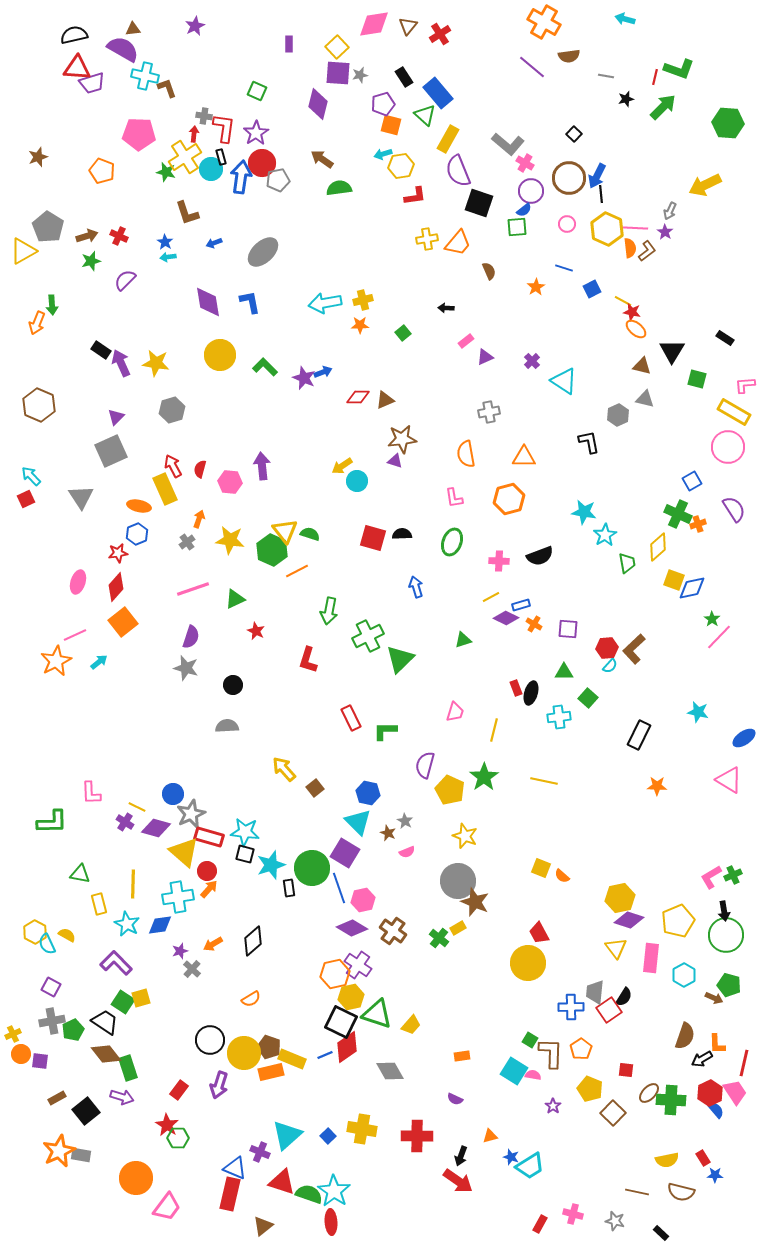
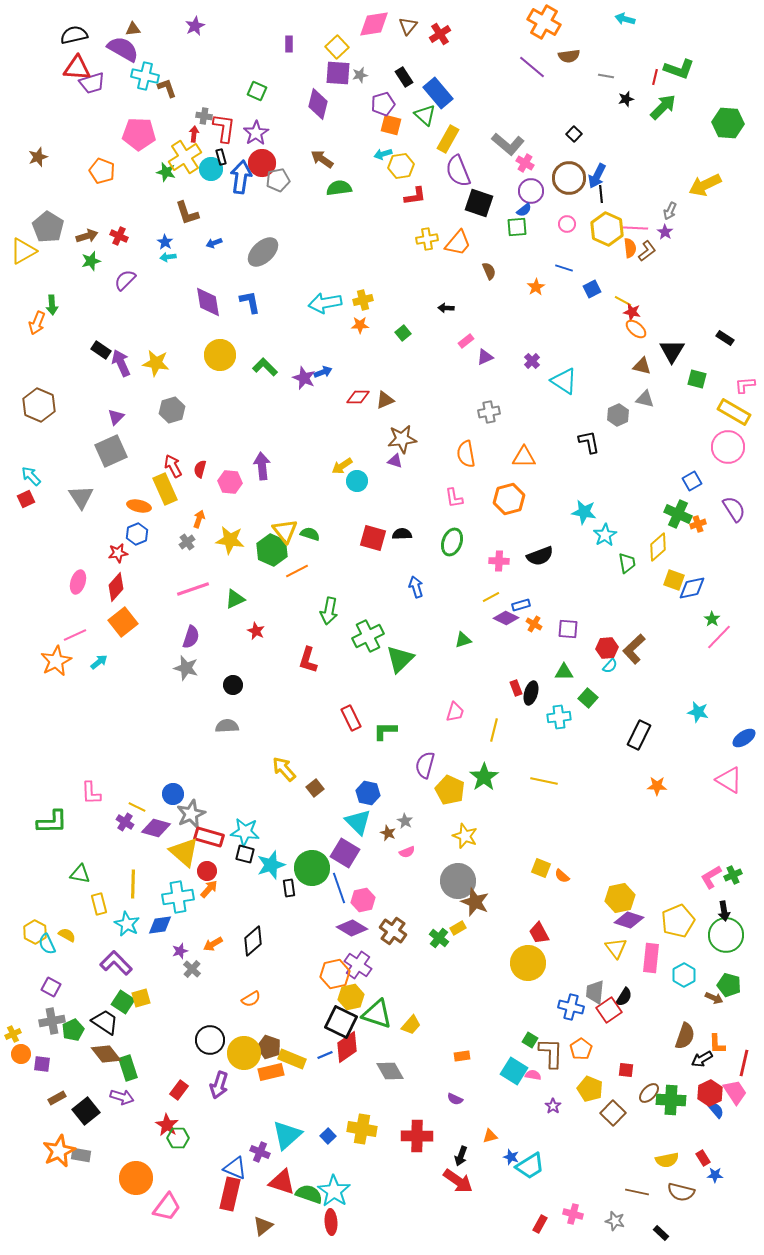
blue cross at (571, 1007): rotated 15 degrees clockwise
purple square at (40, 1061): moved 2 px right, 3 px down
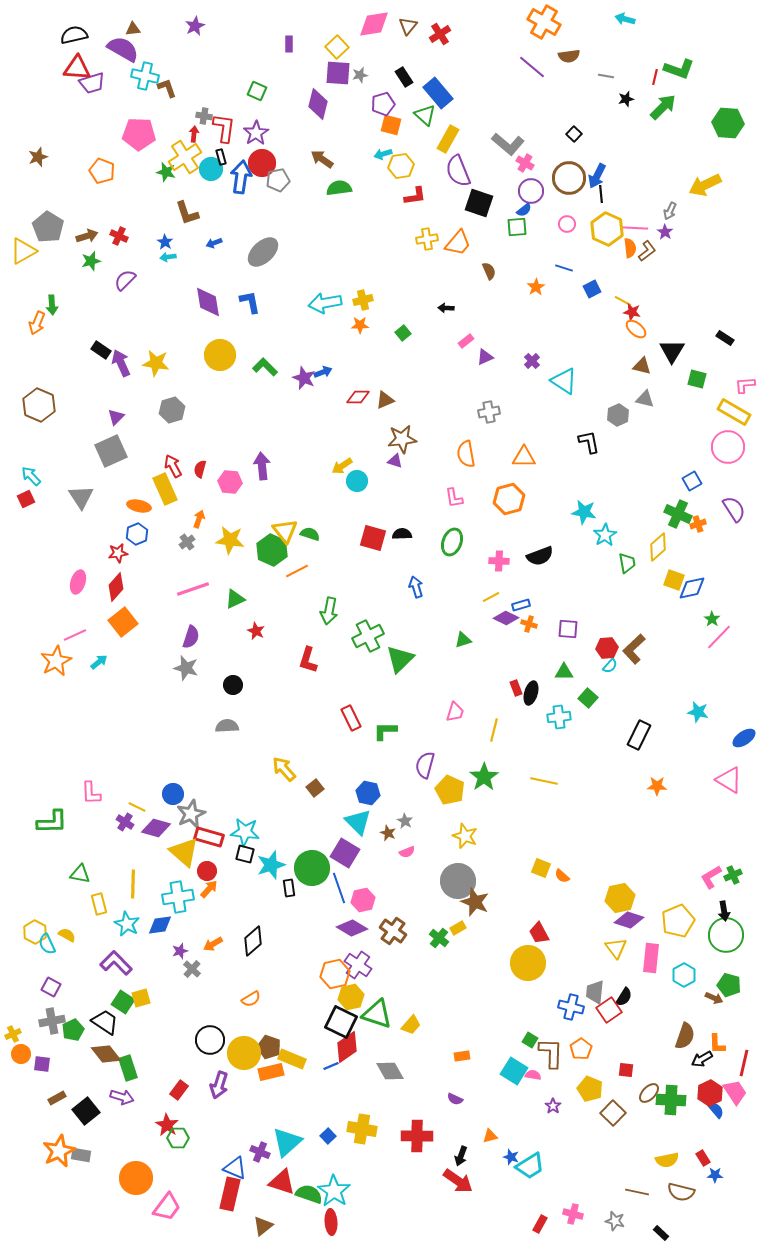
orange cross at (534, 624): moved 5 px left; rotated 14 degrees counterclockwise
blue line at (325, 1055): moved 6 px right, 11 px down
cyan triangle at (287, 1135): moved 7 px down
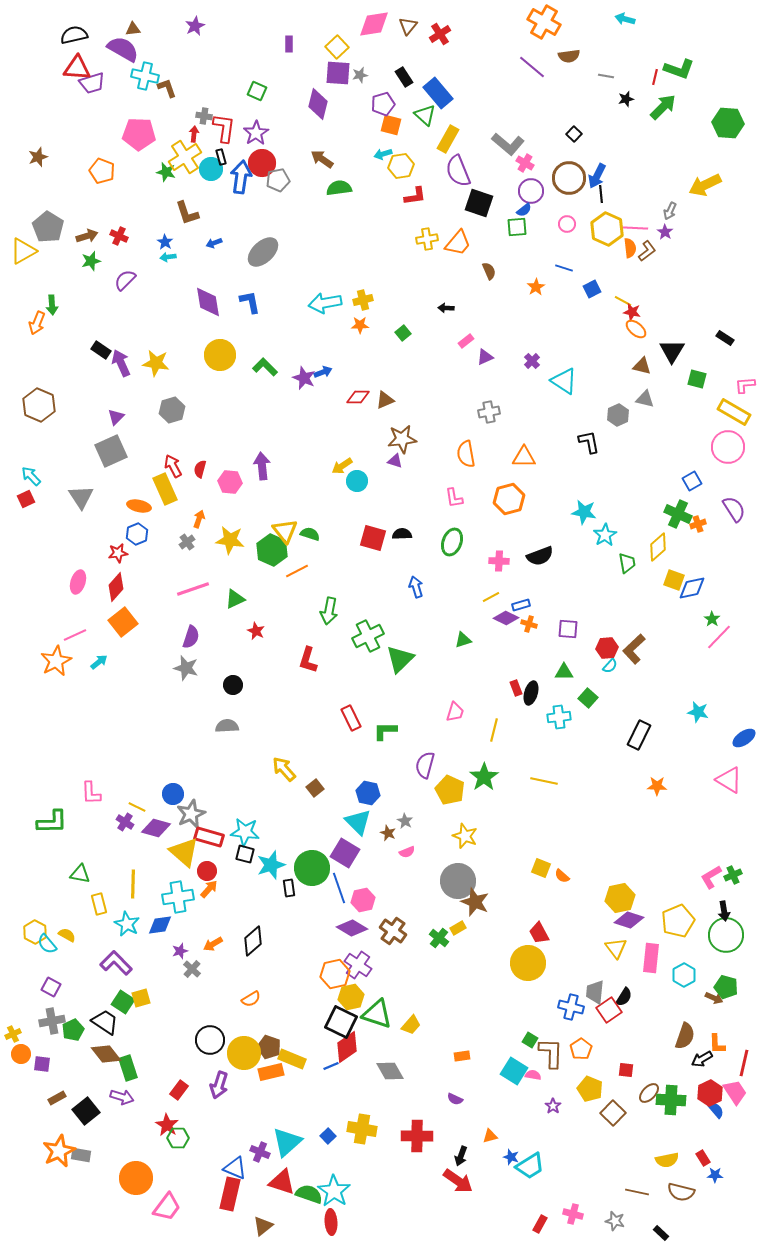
cyan semicircle at (47, 944): rotated 15 degrees counterclockwise
green pentagon at (729, 985): moved 3 px left, 2 px down
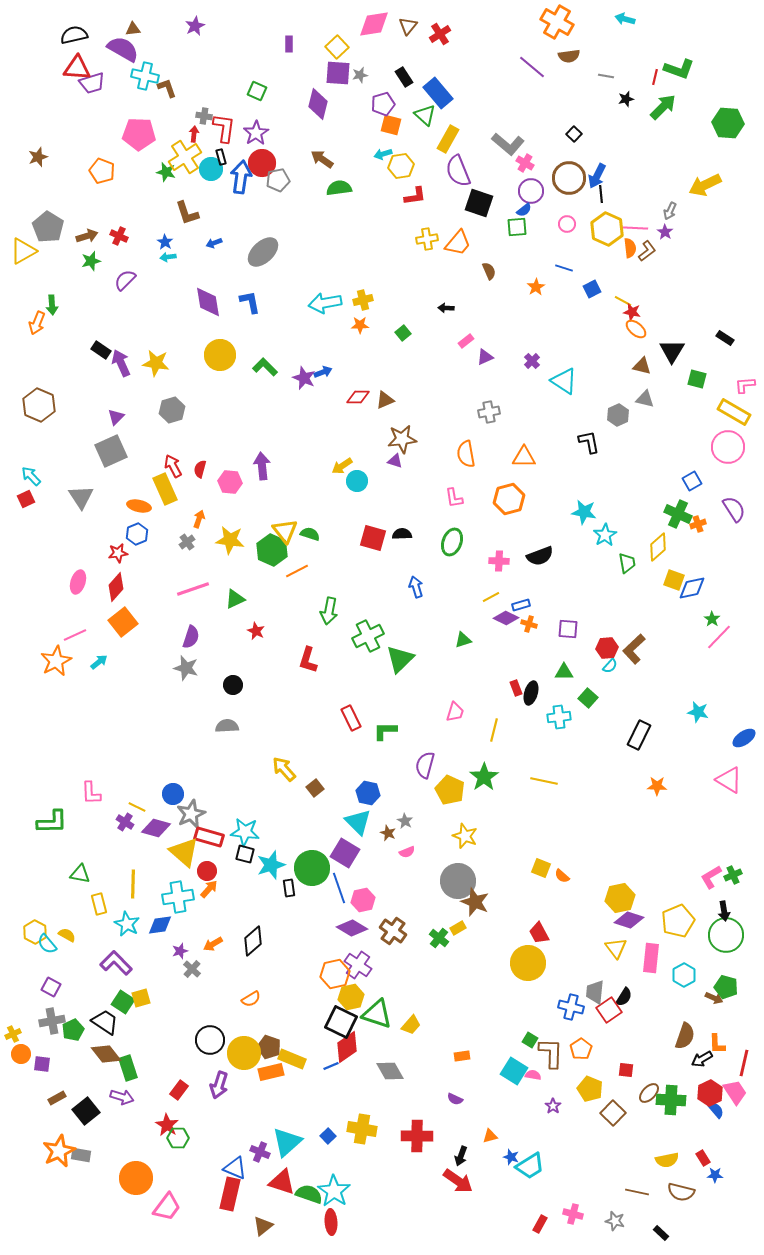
orange cross at (544, 22): moved 13 px right
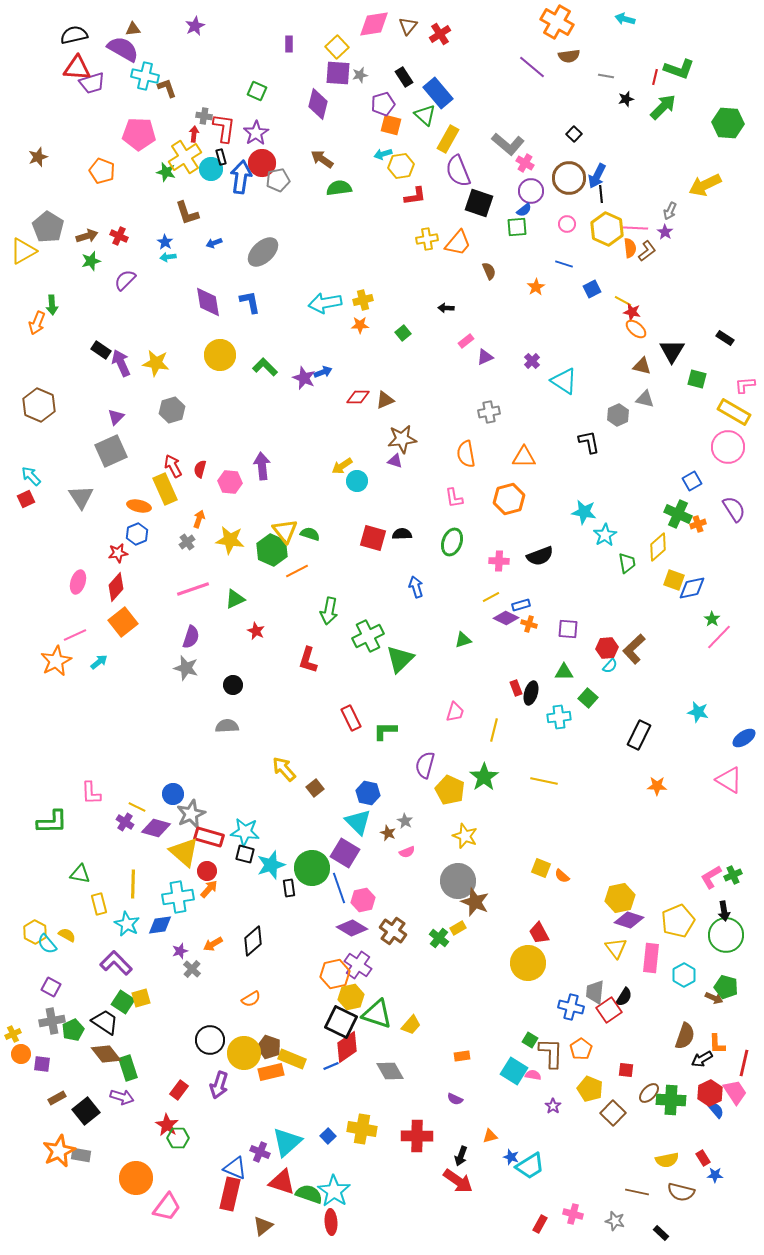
blue line at (564, 268): moved 4 px up
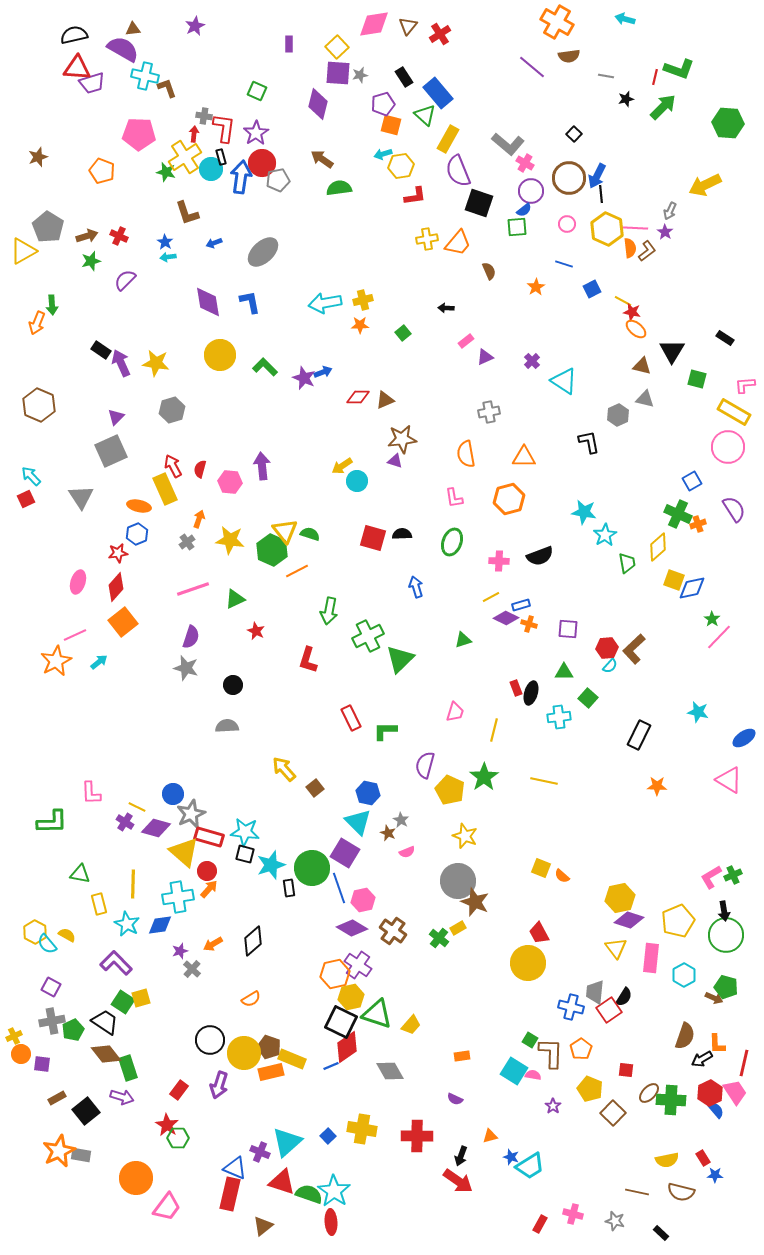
gray star at (405, 821): moved 4 px left, 1 px up
yellow cross at (13, 1034): moved 1 px right, 2 px down
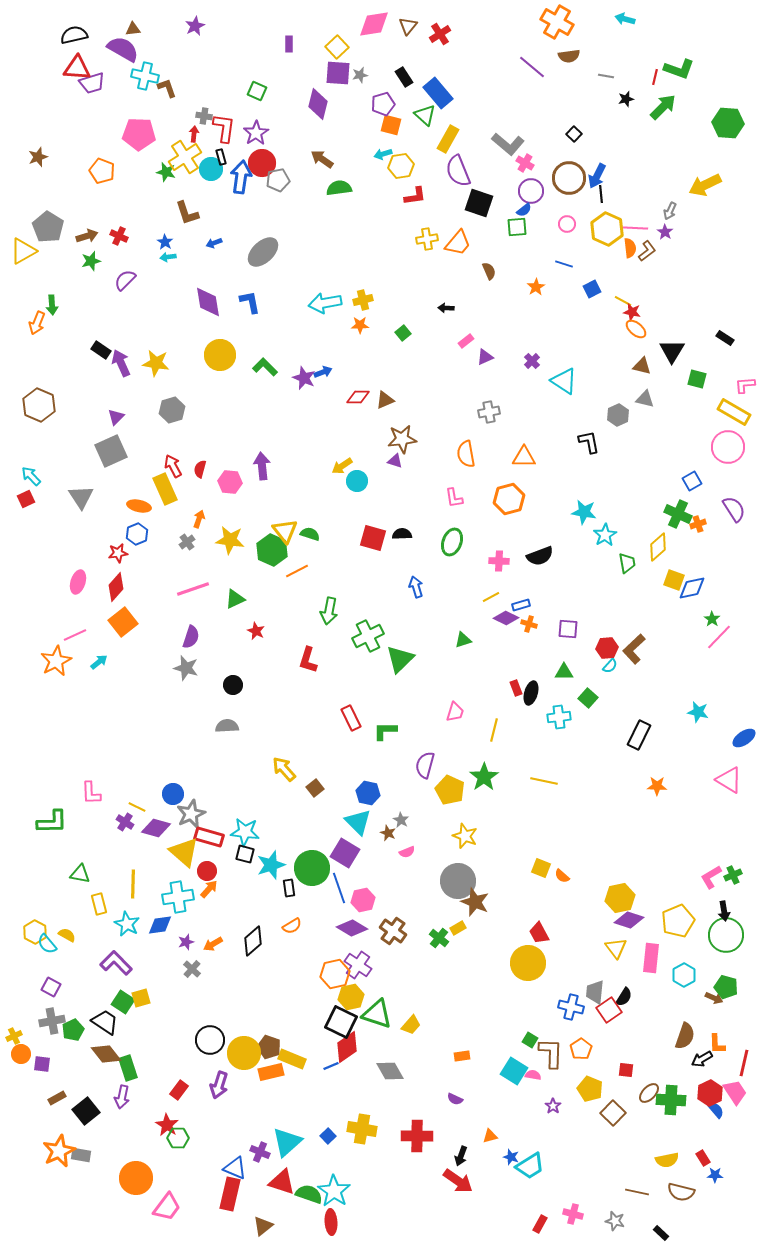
purple star at (180, 951): moved 6 px right, 9 px up
orange semicircle at (251, 999): moved 41 px right, 73 px up
purple arrow at (122, 1097): rotated 85 degrees clockwise
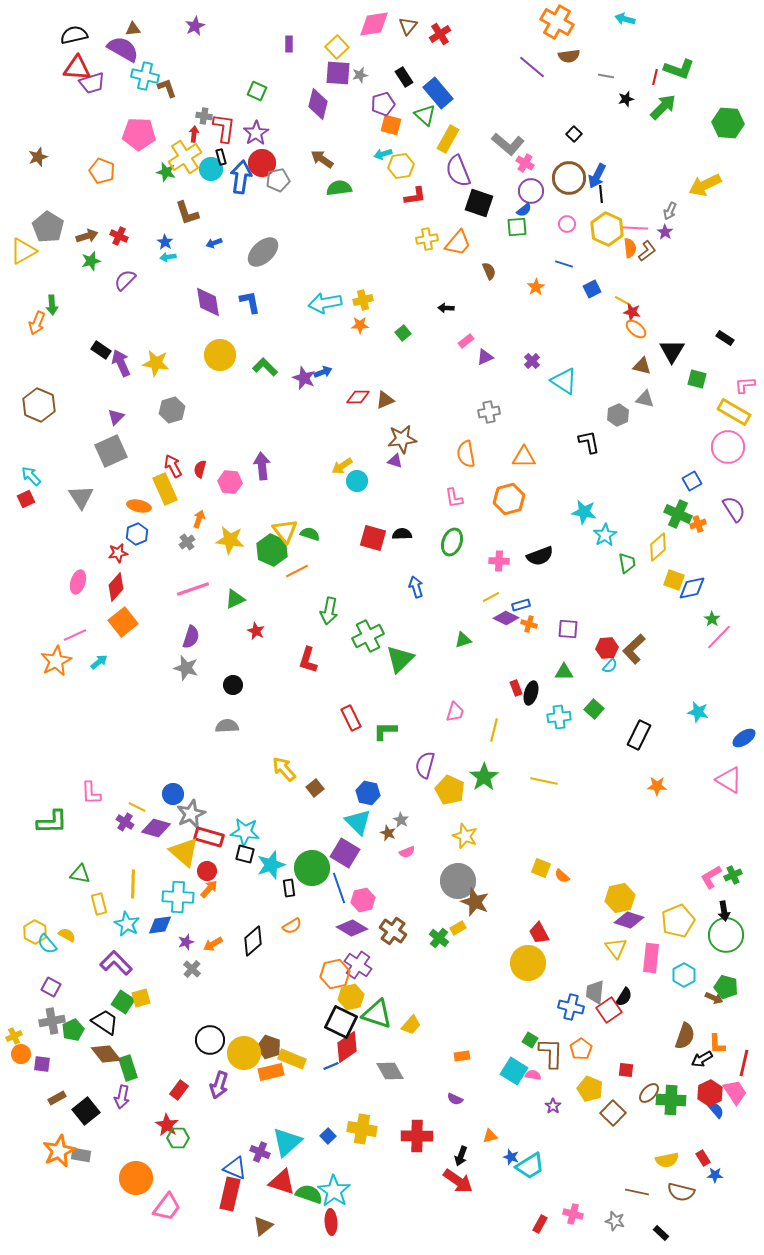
green square at (588, 698): moved 6 px right, 11 px down
cyan cross at (178, 897): rotated 12 degrees clockwise
